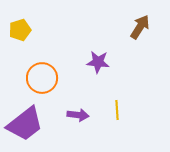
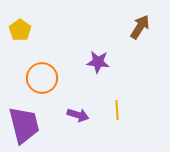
yellow pentagon: rotated 20 degrees counterclockwise
purple arrow: rotated 10 degrees clockwise
purple trapezoid: moved 1 px left, 1 px down; rotated 66 degrees counterclockwise
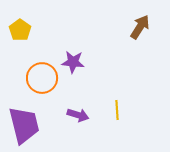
purple star: moved 25 px left
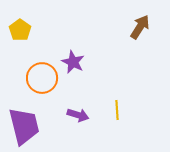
purple star: rotated 20 degrees clockwise
purple trapezoid: moved 1 px down
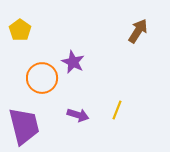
brown arrow: moved 2 px left, 4 px down
yellow line: rotated 24 degrees clockwise
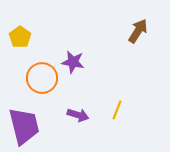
yellow pentagon: moved 7 px down
purple star: rotated 15 degrees counterclockwise
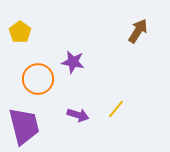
yellow pentagon: moved 5 px up
orange circle: moved 4 px left, 1 px down
yellow line: moved 1 px left, 1 px up; rotated 18 degrees clockwise
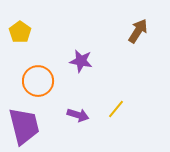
purple star: moved 8 px right, 1 px up
orange circle: moved 2 px down
